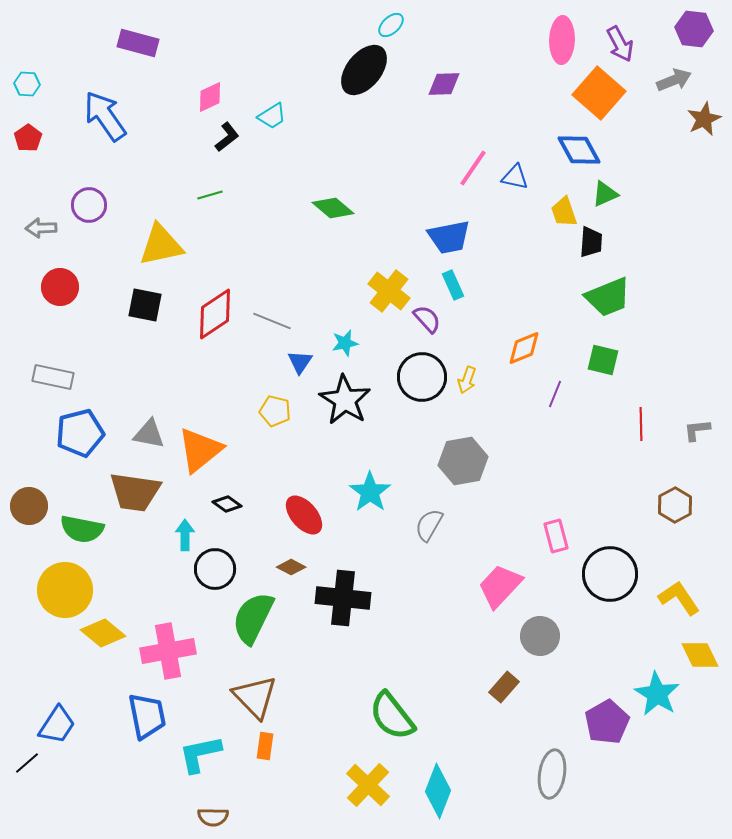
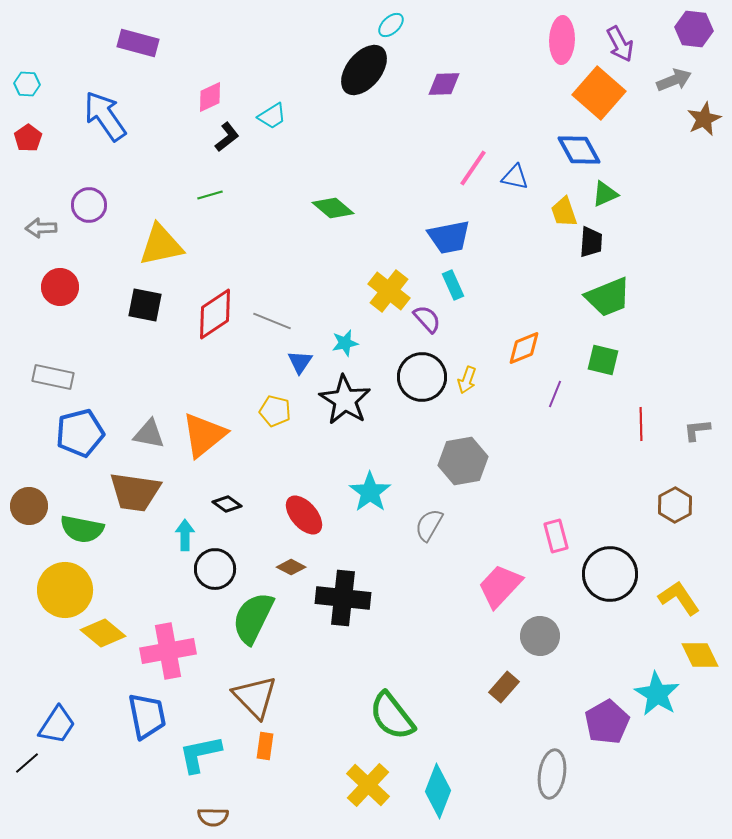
orange triangle at (200, 450): moved 4 px right, 15 px up
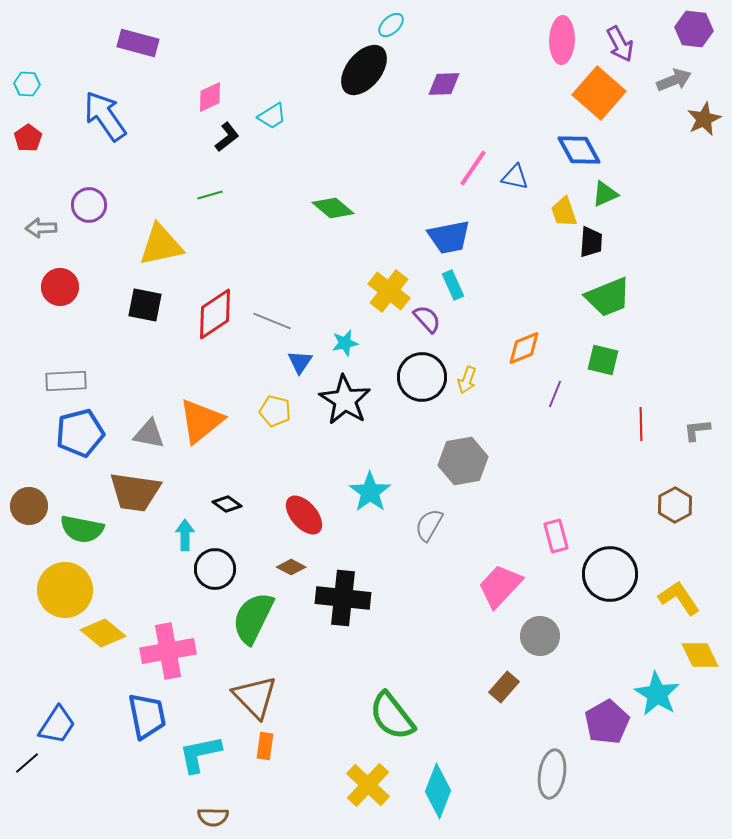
gray rectangle at (53, 377): moved 13 px right, 4 px down; rotated 15 degrees counterclockwise
orange triangle at (204, 435): moved 3 px left, 14 px up
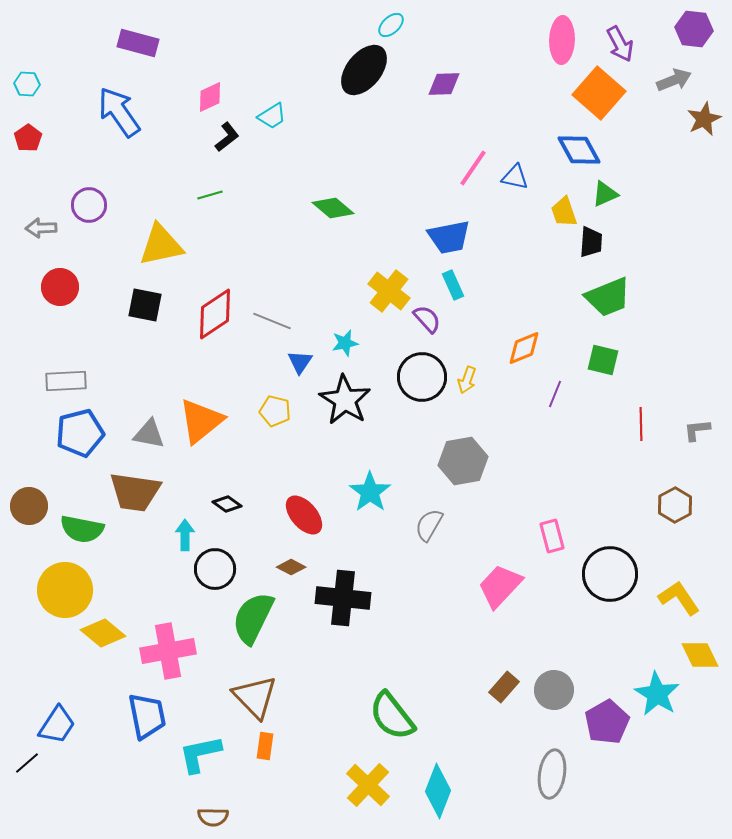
blue arrow at (105, 116): moved 14 px right, 4 px up
pink rectangle at (556, 536): moved 4 px left
gray circle at (540, 636): moved 14 px right, 54 px down
